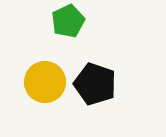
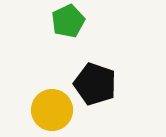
yellow circle: moved 7 px right, 28 px down
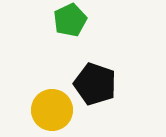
green pentagon: moved 2 px right, 1 px up
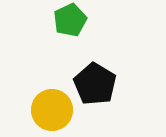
black pentagon: rotated 12 degrees clockwise
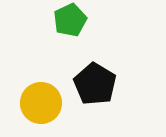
yellow circle: moved 11 px left, 7 px up
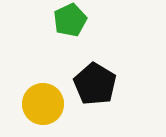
yellow circle: moved 2 px right, 1 px down
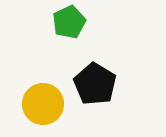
green pentagon: moved 1 px left, 2 px down
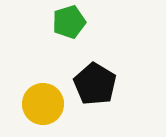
green pentagon: rotated 8 degrees clockwise
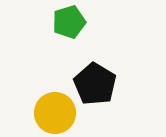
yellow circle: moved 12 px right, 9 px down
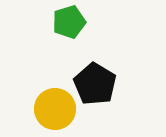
yellow circle: moved 4 px up
